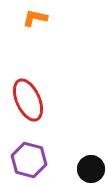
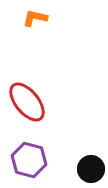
red ellipse: moved 1 px left, 2 px down; rotated 15 degrees counterclockwise
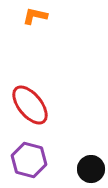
orange L-shape: moved 2 px up
red ellipse: moved 3 px right, 3 px down
